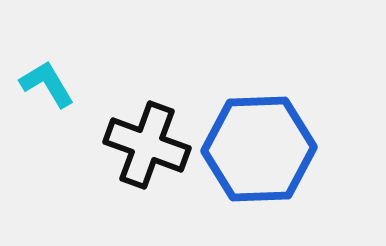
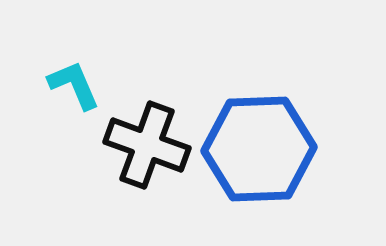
cyan L-shape: moved 27 px right, 1 px down; rotated 8 degrees clockwise
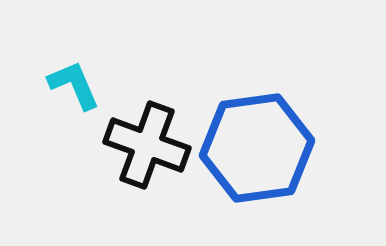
blue hexagon: moved 2 px left, 1 px up; rotated 6 degrees counterclockwise
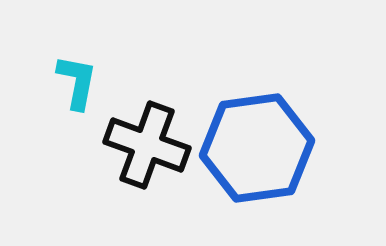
cyan L-shape: moved 3 px right, 3 px up; rotated 34 degrees clockwise
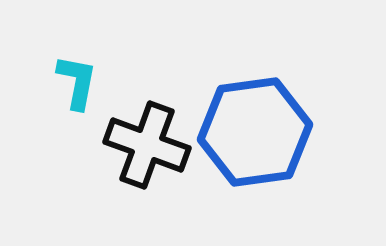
blue hexagon: moved 2 px left, 16 px up
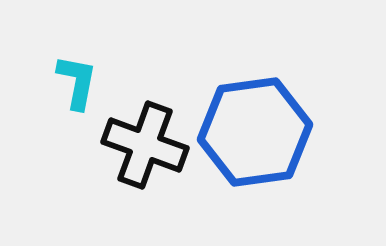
black cross: moved 2 px left
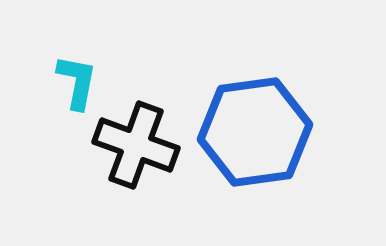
black cross: moved 9 px left
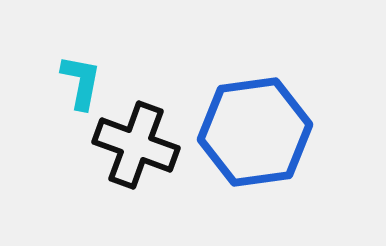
cyan L-shape: moved 4 px right
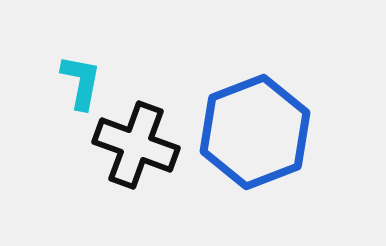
blue hexagon: rotated 13 degrees counterclockwise
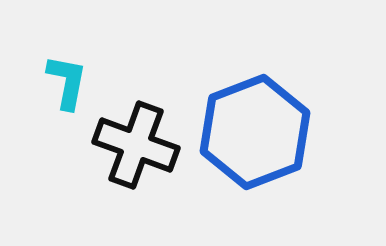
cyan L-shape: moved 14 px left
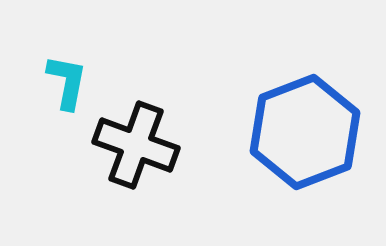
blue hexagon: moved 50 px right
